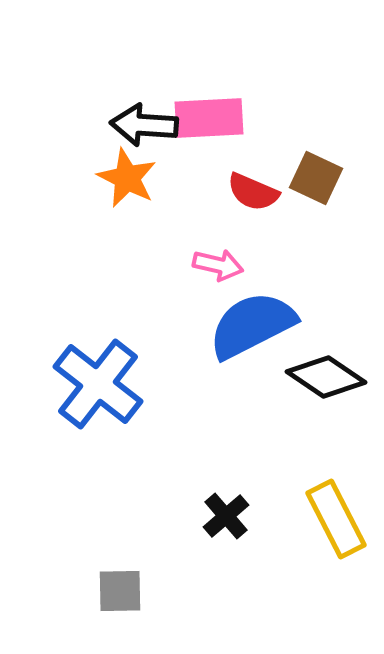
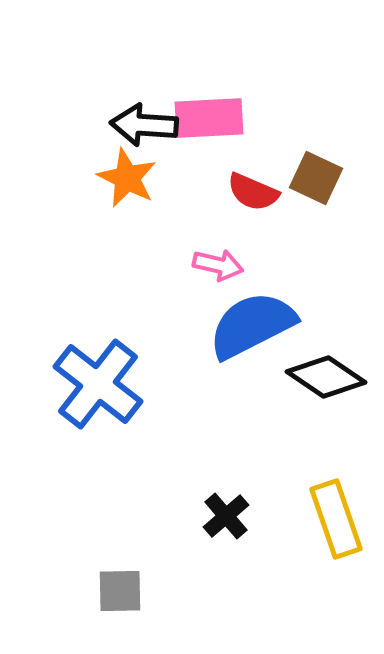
yellow rectangle: rotated 8 degrees clockwise
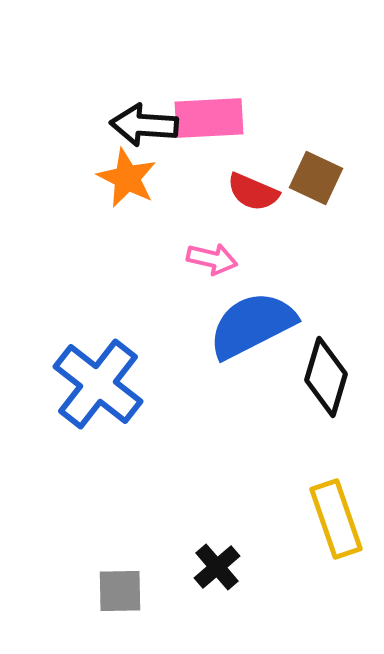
pink arrow: moved 6 px left, 6 px up
black diamond: rotated 72 degrees clockwise
black cross: moved 9 px left, 51 px down
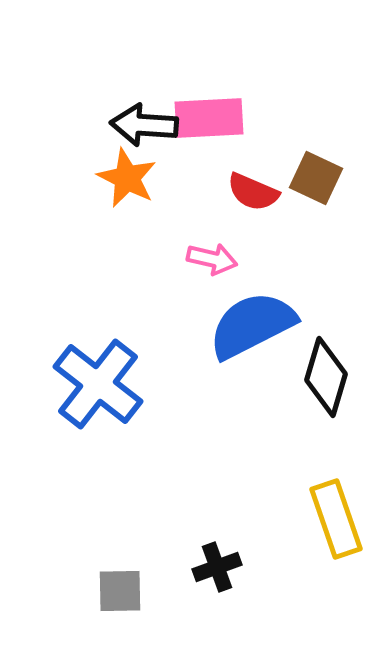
black cross: rotated 21 degrees clockwise
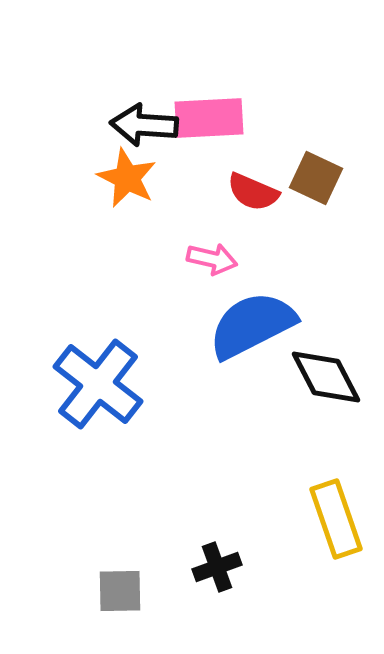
black diamond: rotated 44 degrees counterclockwise
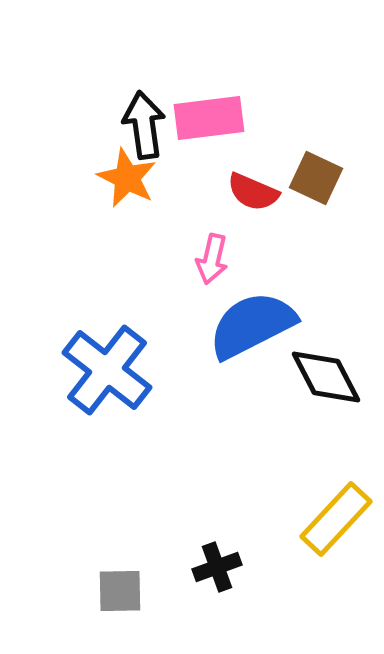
pink rectangle: rotated 4 degrees counterclockwise
black arrow: rotated 78 degrees clockwise
pink arrow: rotated 90 degrees clockwise
blue cross: moved 9 px right, 14 px up
yellow rectangle: rotated 62 degrees clockwise
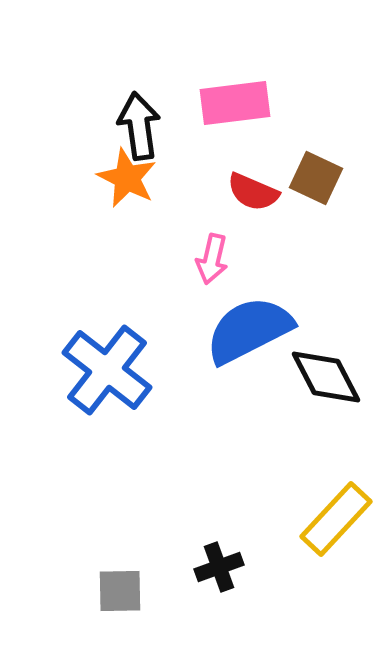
pink rectangle: moved 26 px right, 15 px up
black arrow: moved 5 px left, 1 px down
blue semicircle: moved 3 px left, 5 px down
black cross: moved 2 px right
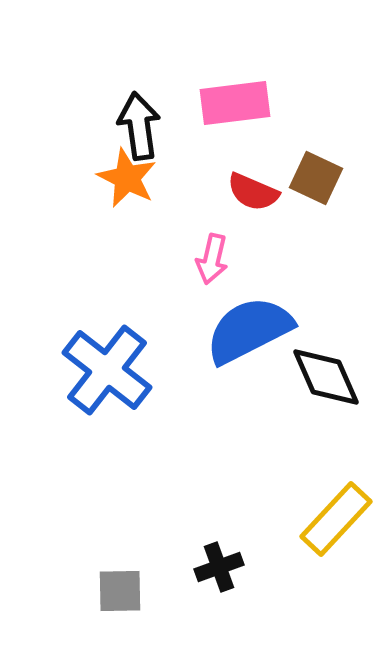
black diamond: rotated 4 degrees clockwise
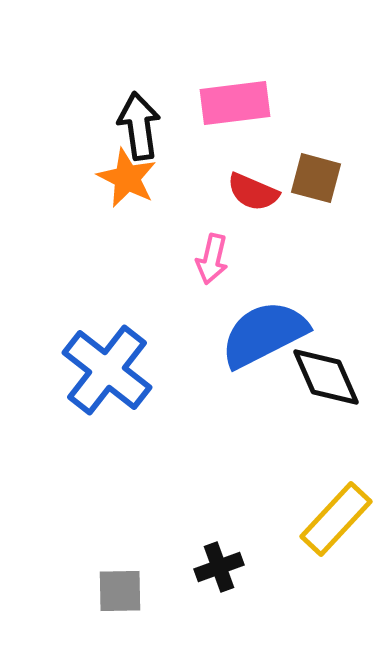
brown square: rotated 10 degrees counterclockwise
blue semicircle: moved 15 px right, 4 px down
